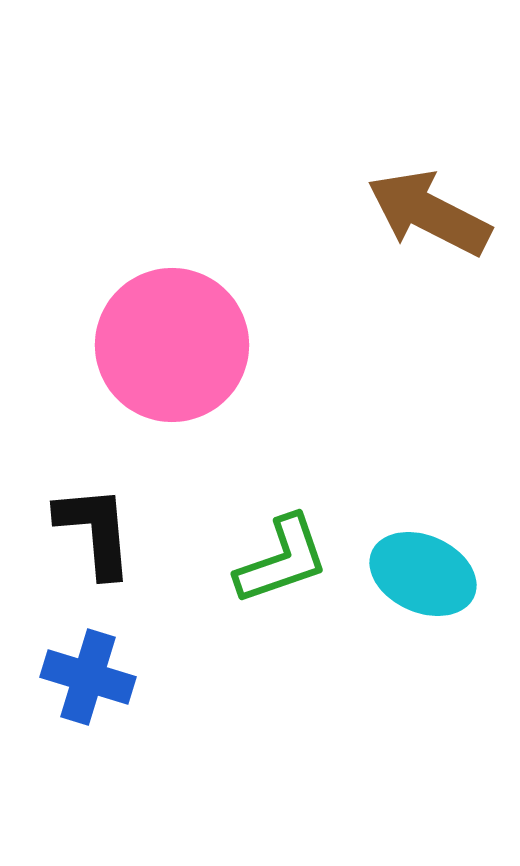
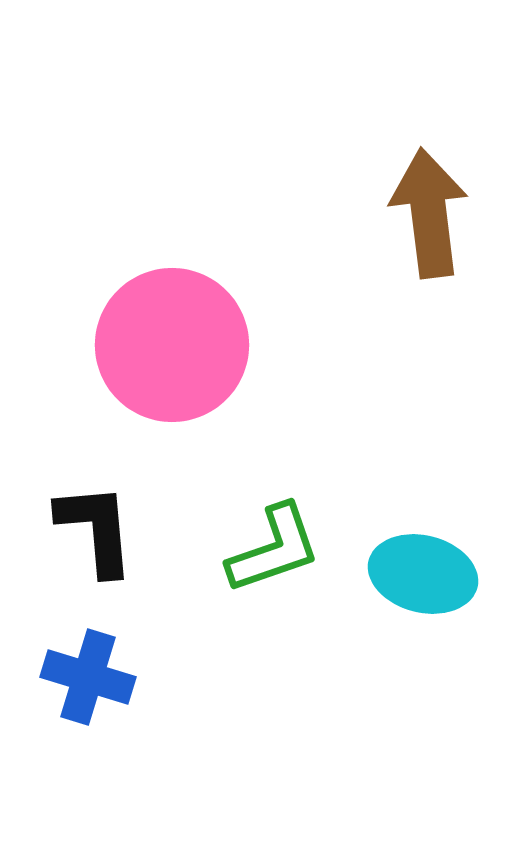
brown arrow: rotated 56 degrees clockwise
black L-shape: moved 1 px right, 2 px up
green L-shape: moved 8 px left, 11 px up
cyan ellipse: rotated 10 degrees counterclockwise
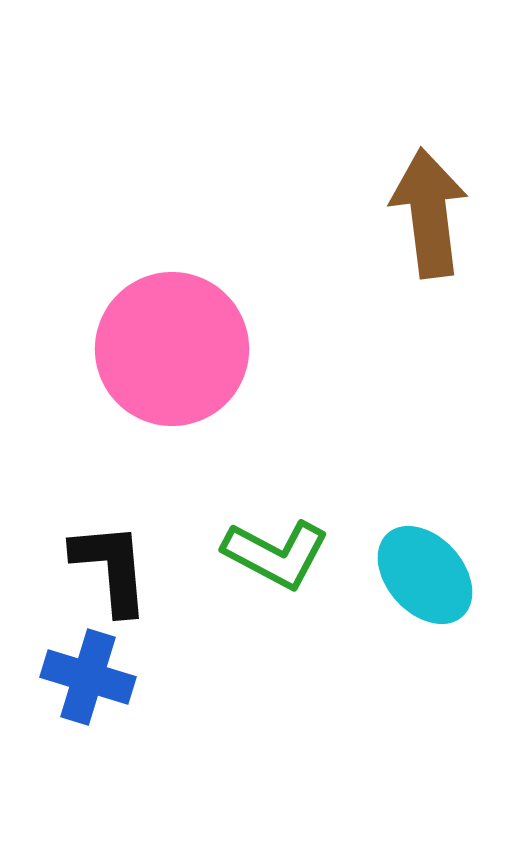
pink circle: moved 4 px down
black L-shape: moved 15 px right, 39 px down
green L-shape: moved 2 px right, 5 px down; rotated 47 degrees clockwise
cyan ellipse: moved 2 px right, 1 px down; rotated 34 degrees clockwise
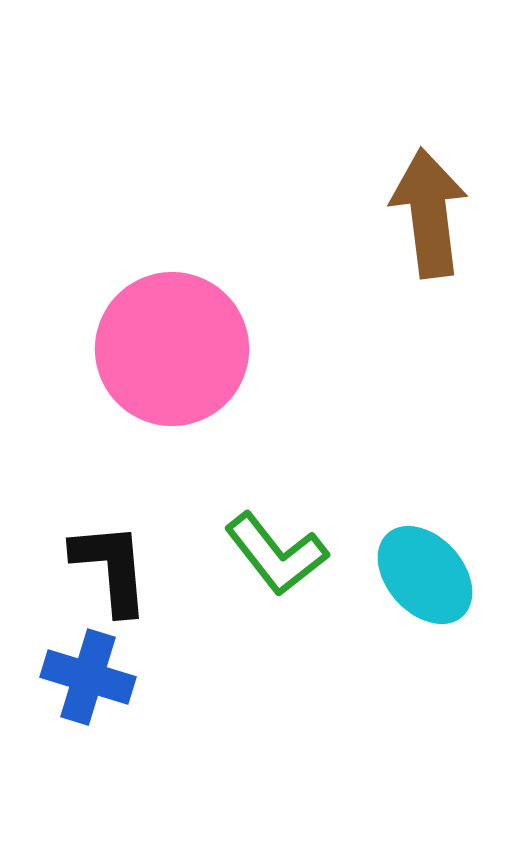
green L-shape: rotated 24 degrees clockwise
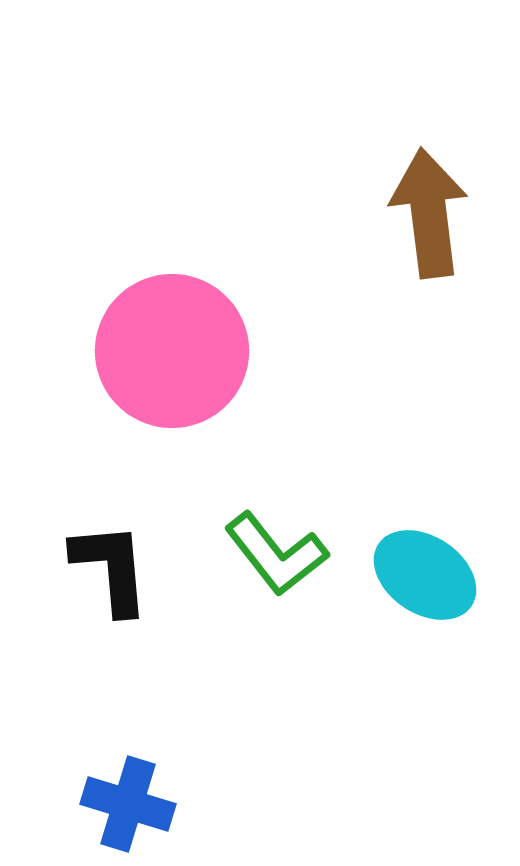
pink circle: moved 2 px down
cyan ellipse: rotated 14 degrees counterclockwise
blue cross: moved 40 px right, 127 px down
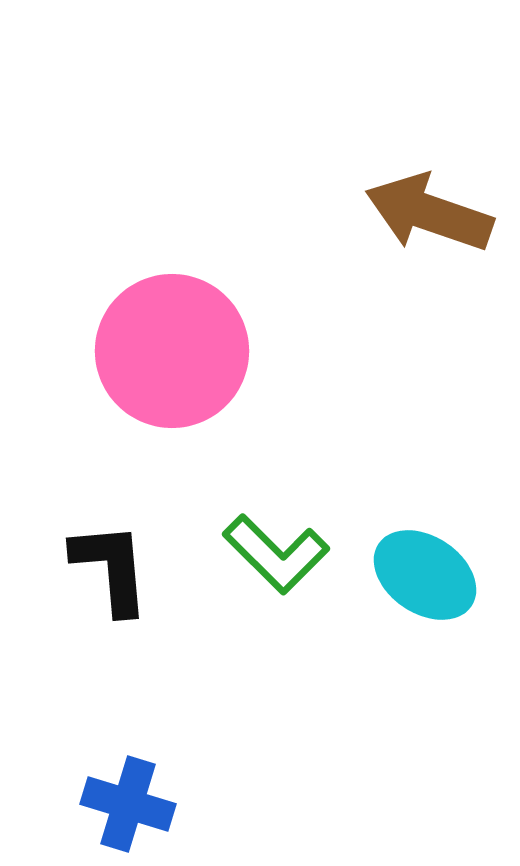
brown arrow: rotated 64 degrees counterclockwise
green L-shape: rotated 7 degrees counterclockwise
